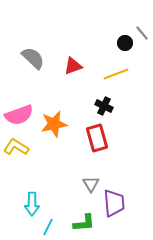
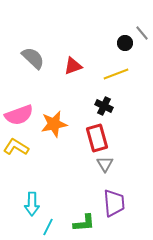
gray triangle: moved 14 px right, 20 px up
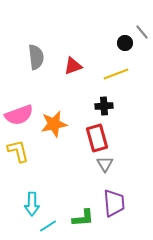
gray line: moved 1 px up
gray semicircle: moved 3 px right, 1 px up; rotated 40 degrees clockwise
black cross: rotated 30 degrees counterclockwise
yellow L-shape: moved 2 px right, 4 px down; rotated 45 degrees clockwise
green L-shape: moved 1 px left, 5 px up
cyan line: moved 1 px up; rotated 30 degrees clockwise
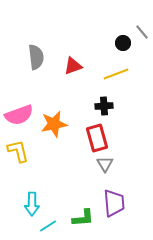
black circle: moved 2 px left
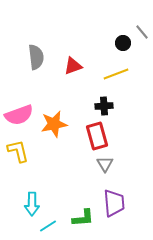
red rectangle: moved 2 px up
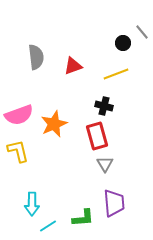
black cross: rotated 18 degrees clockwise
orange star: rotated 12 degrees counterclockwise
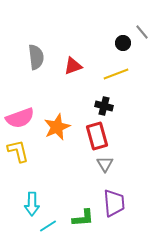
pink semicircle: moved 1 px right, 3 px down
orange star: moved 3 px right, 3 px down
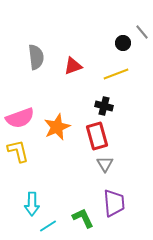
green L-shape: rotated 110 degrees counterclockwise
